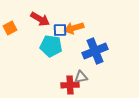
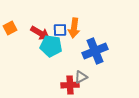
red arrow: moved 14 px down
orange arrow: rotated 66 degrees counterclockwise
gray triangle: rotated 16 degrees counterclockwise
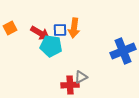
blue cross: moved 28 px right
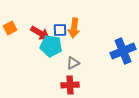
gray triangle: moved 8 px left, 14 px up
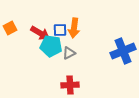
gray triangle: moved 4 px left, 10 px up
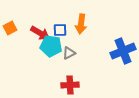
orange arrow: moved 7 px right, 4 px up
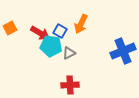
orange arrow: rotated 18 degrees clockwise
blue square: moved 1 px down; rotated 32 degrees clockwise
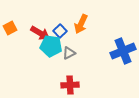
blue square: rotated 16 degrees clockwise
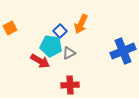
red arrow: moved 28 px down
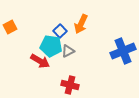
orange square: moved 1 px up
gray triangle: moved 1 px left, 2 px up
red cross: rotated 18 degrees clockwise
